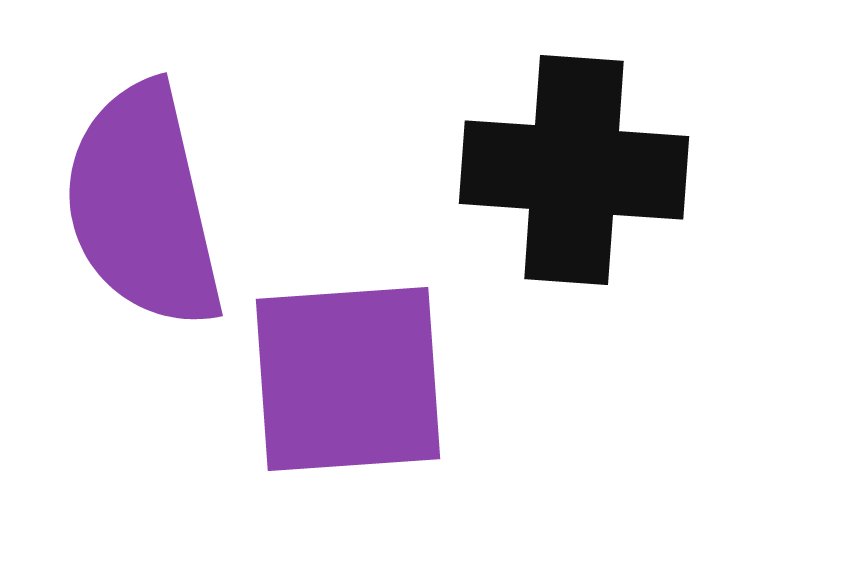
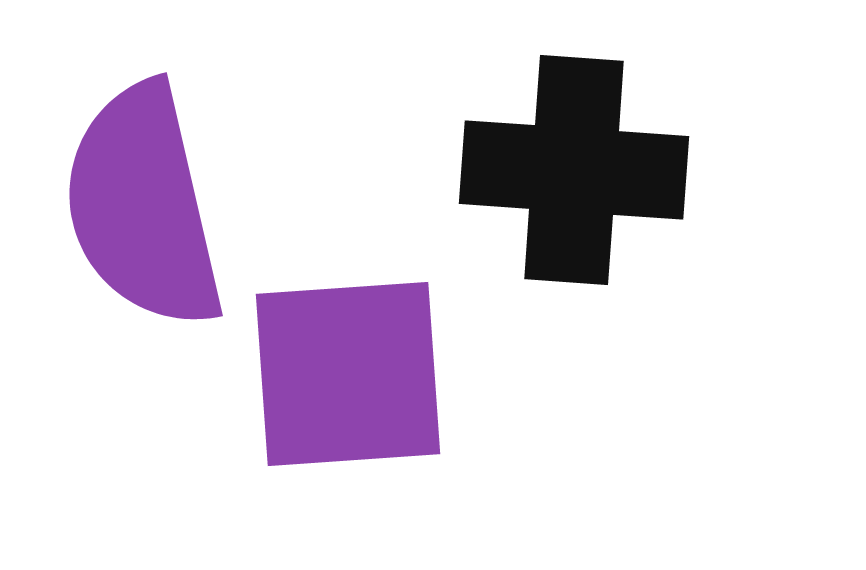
purple square: moved 5 px up
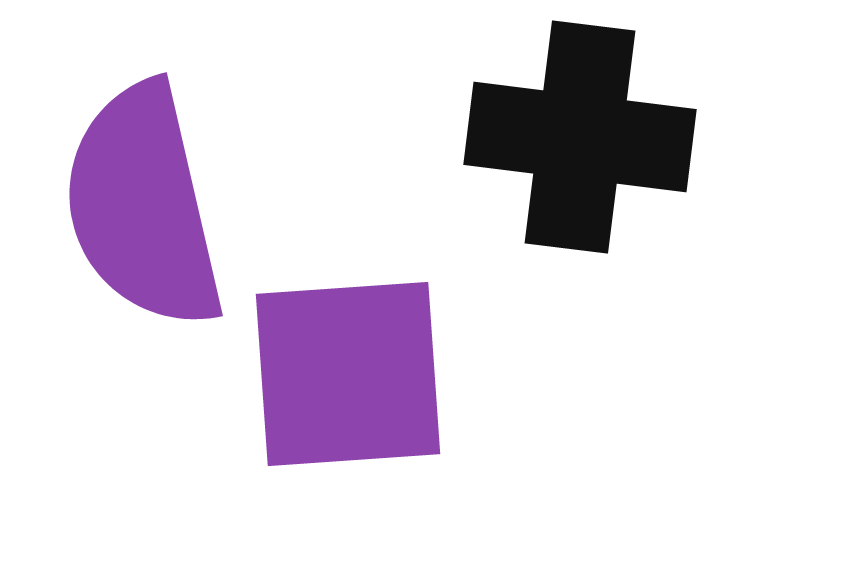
black cross: moved 6 px right, 33 px up; rotated 3 degrees clockwise
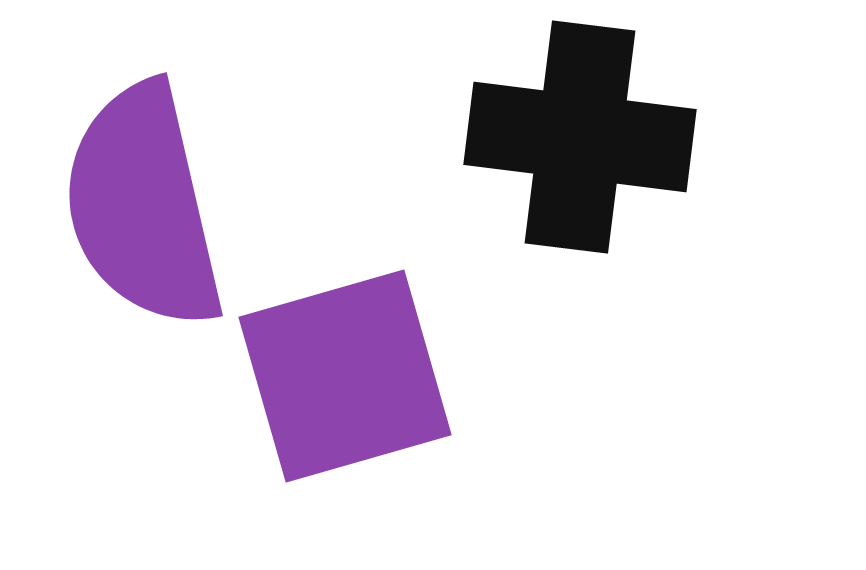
purple square: moved 3 px left, 2 px down; rotated 12 degrees counterclockwise
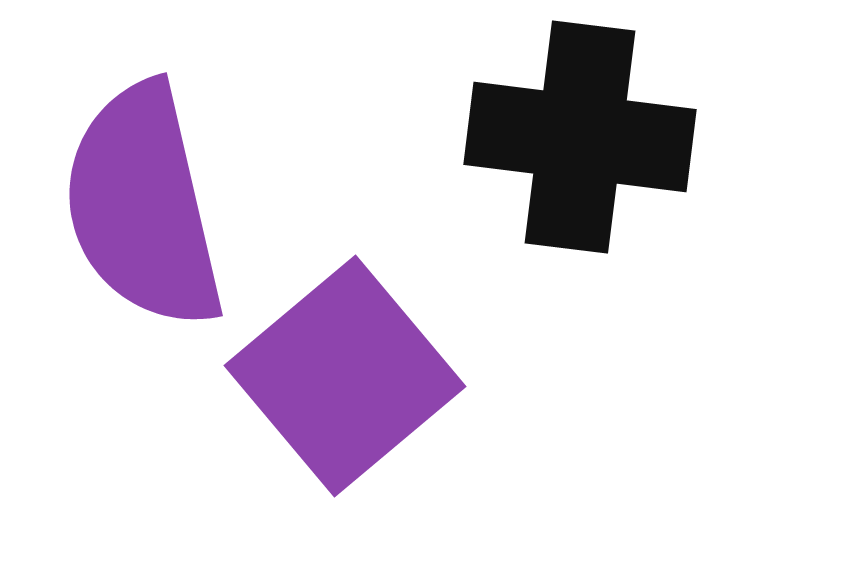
purple square: rotated 24 degrees counterclockwise
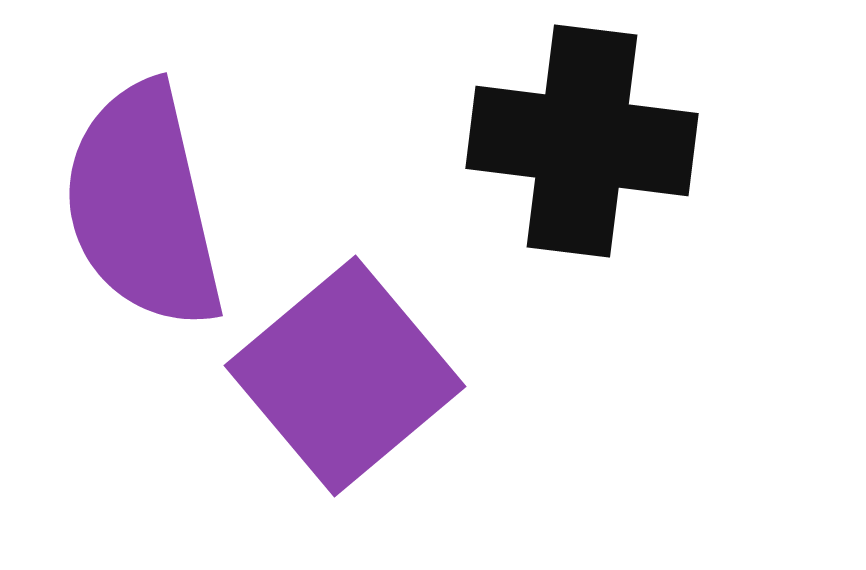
black cross: moved 2 px right, 4 px down
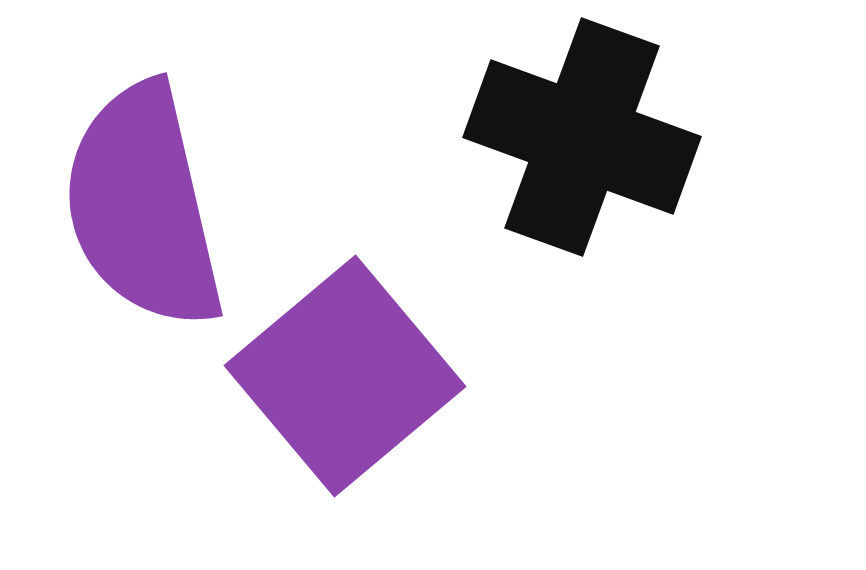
black cross: moved 4 px up; rotated 13 degrees clockwise
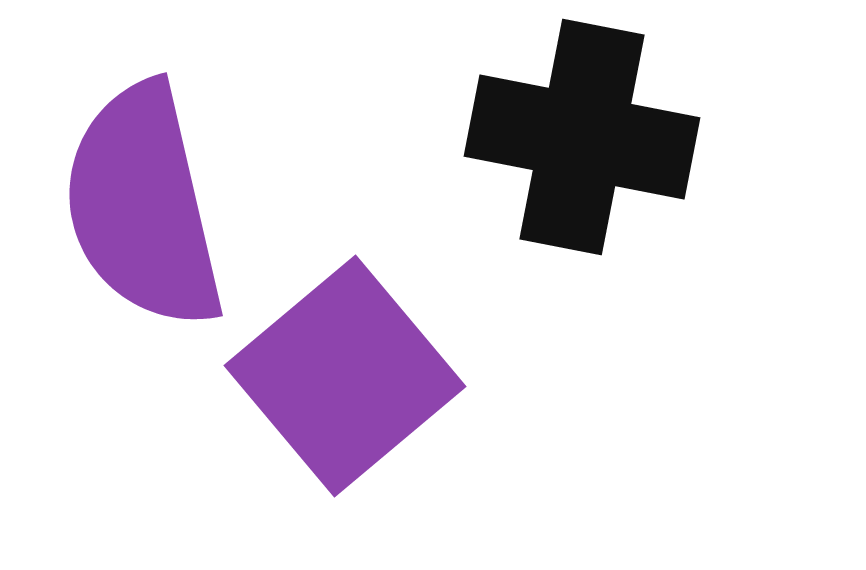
black cross: rotated 9 degrees counterclockwise
